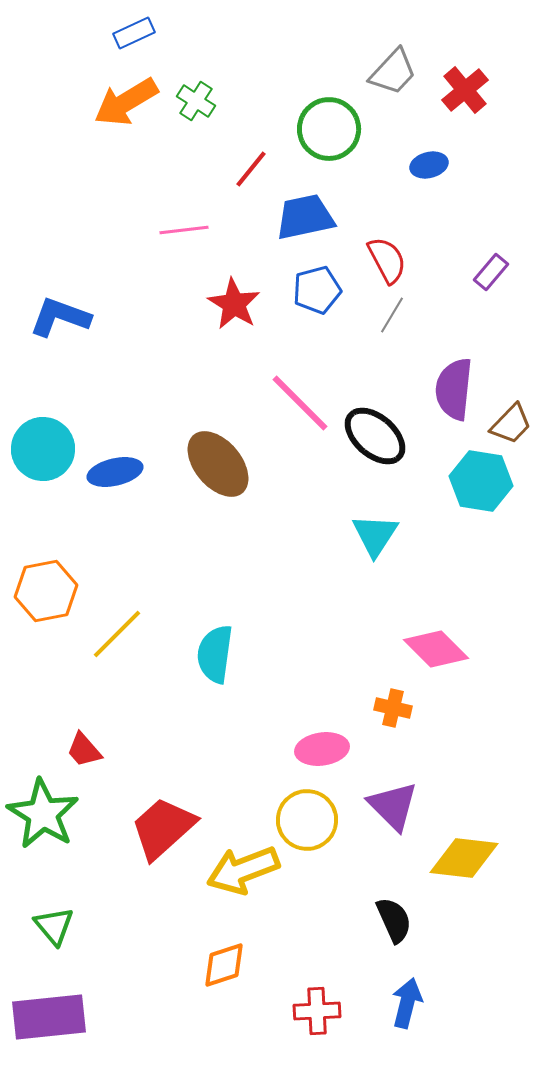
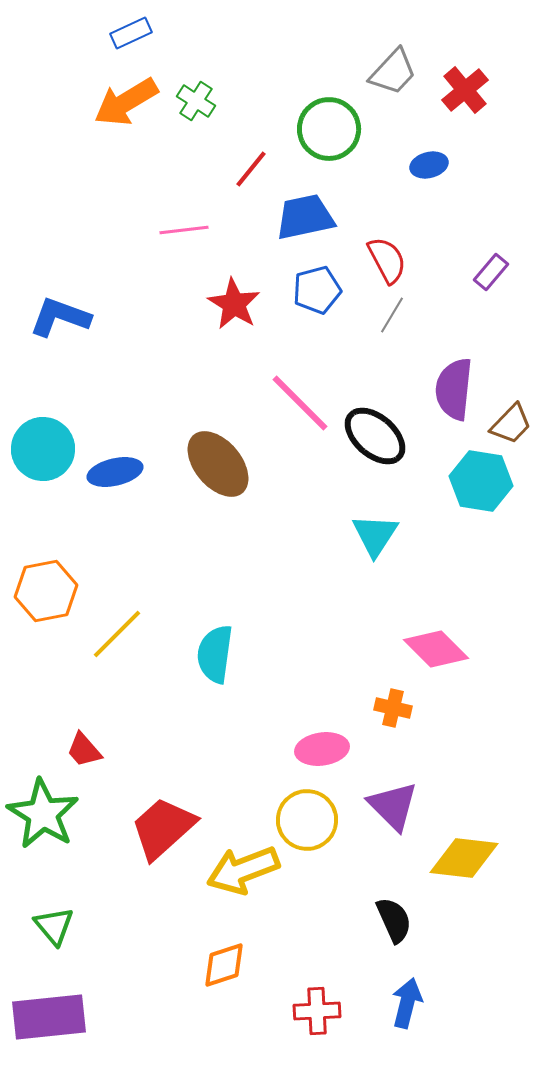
blue rectangle at (134, 33): moved 3 px left
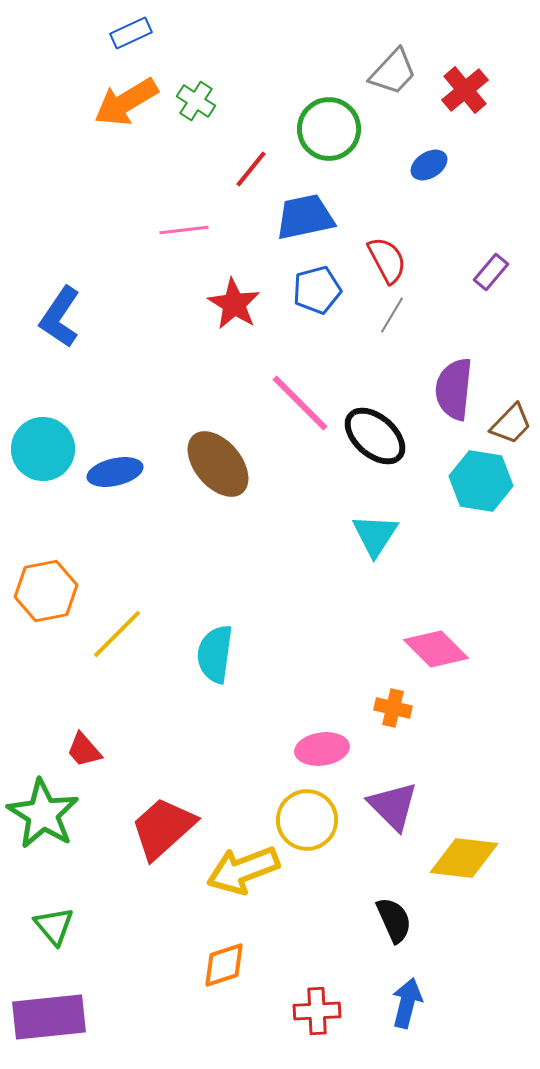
blue ellipse at (429, 165): rotated 18 degrees counterclockwise
blue L-shape at (60, 317): rotated 76 degrees counterclockwise
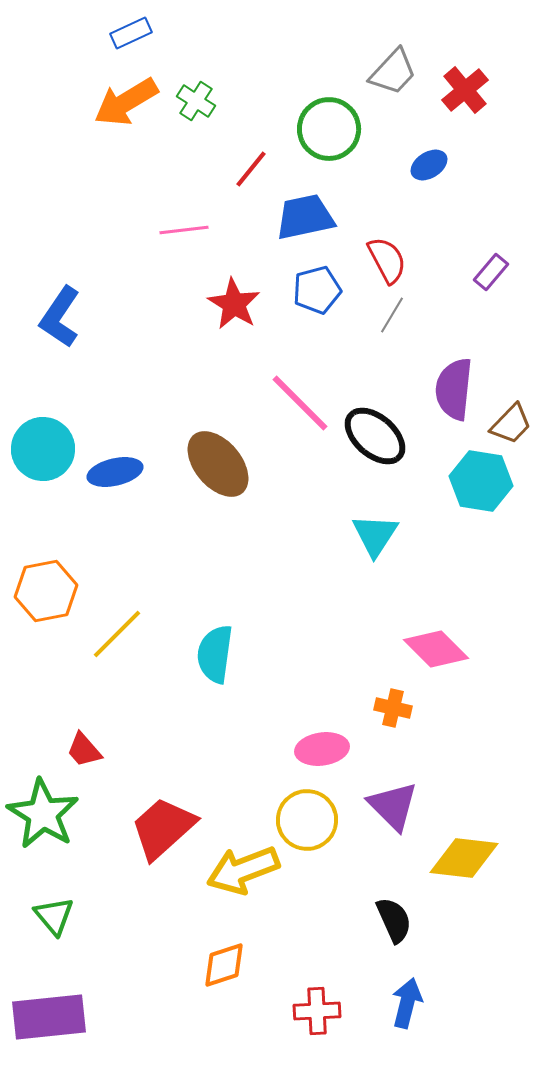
green triangle at (54, 926): moved 10 px up
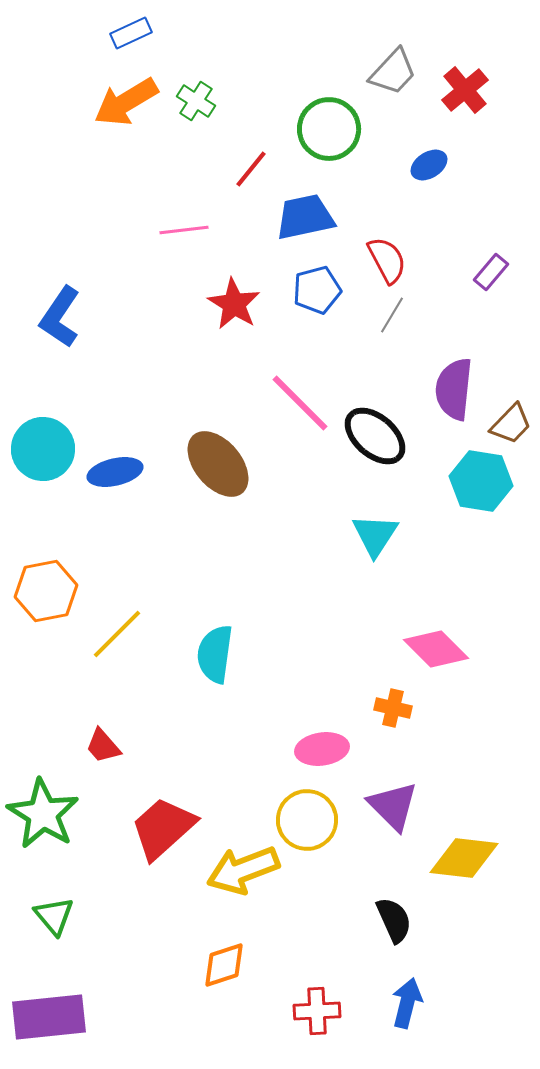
red trapezoid at (84, 750): moved 19 px right, 4 px up
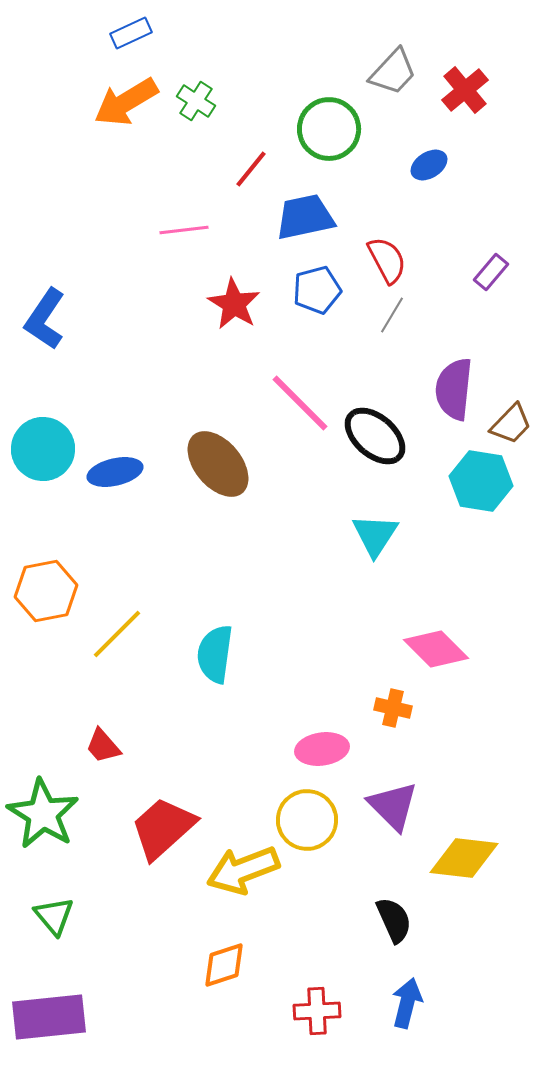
blue L-shape at (60, 317): moved 15 px left, 2 px down
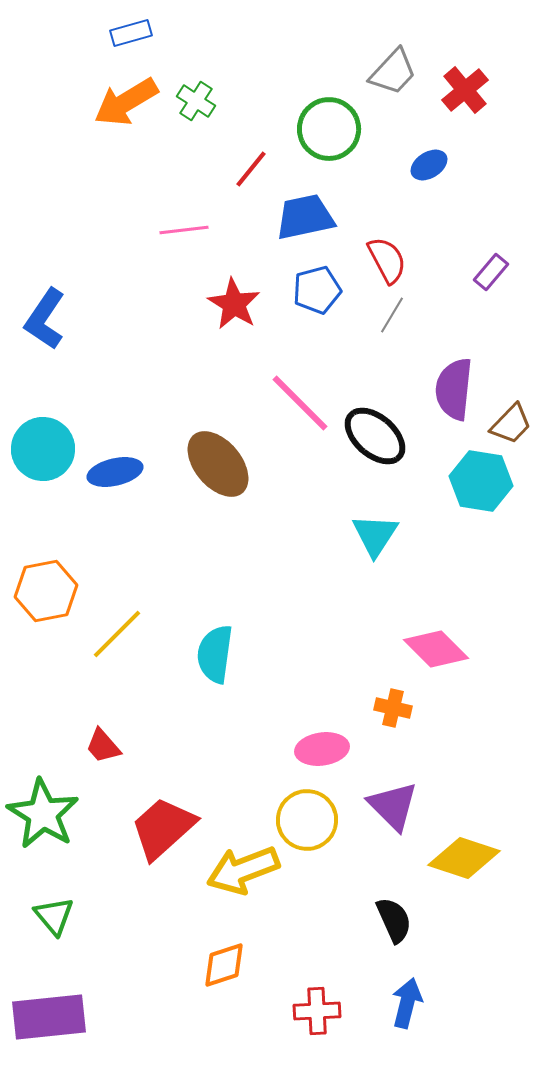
blue rectangle at (131, 33): rotated 9 degrees clockwise
yellow diamond at (464, 858): rotated 12 degrees clockwise
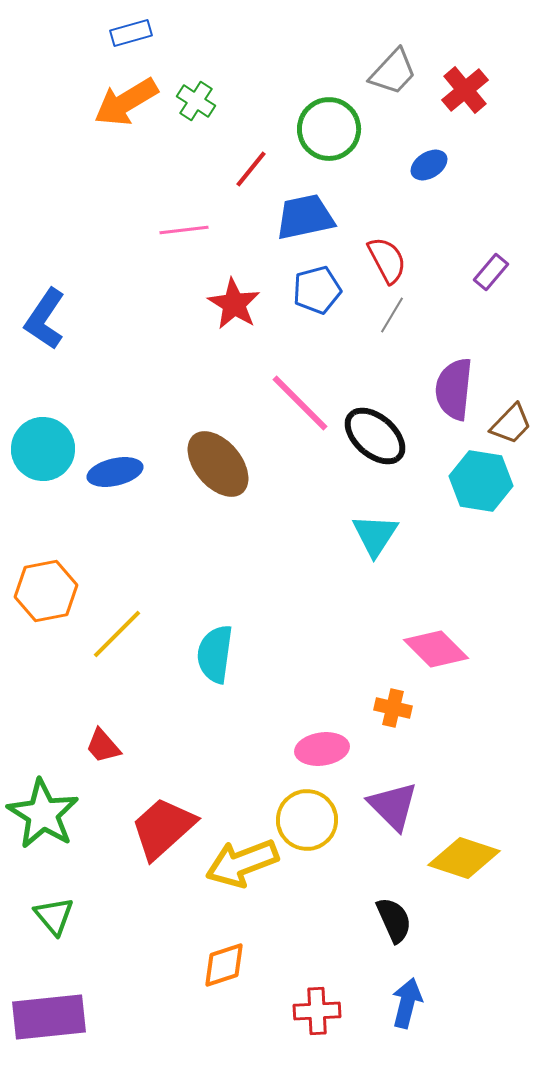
yellow arrow at (243, 870): moved 1 px left, 7 px up
